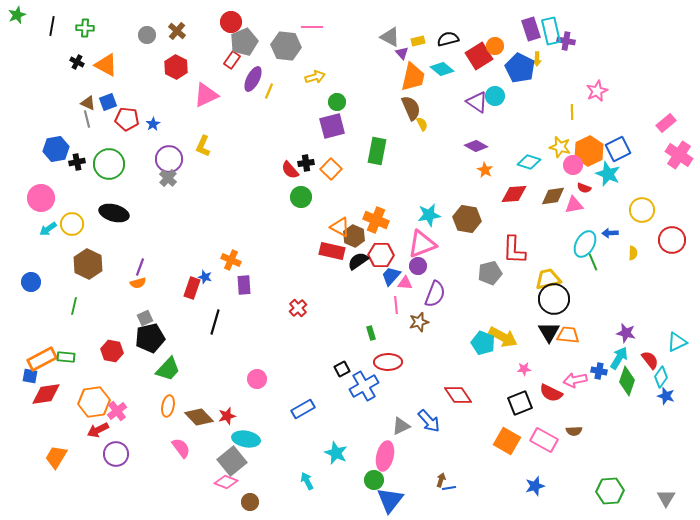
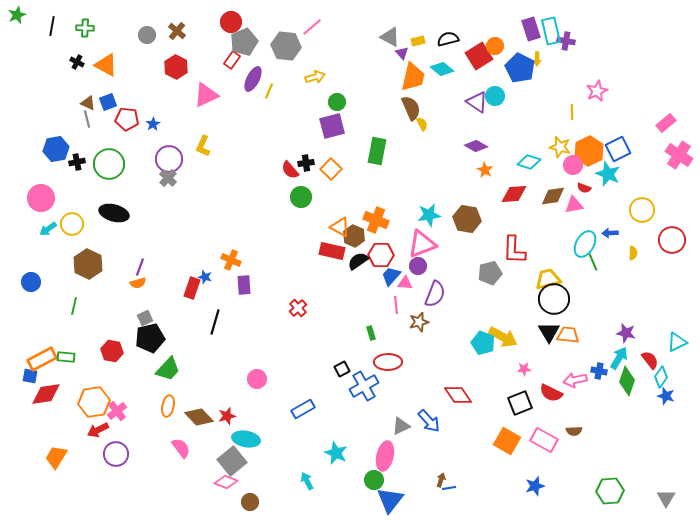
pink line at (312, 27): rotated 40 degrees counterclockwise
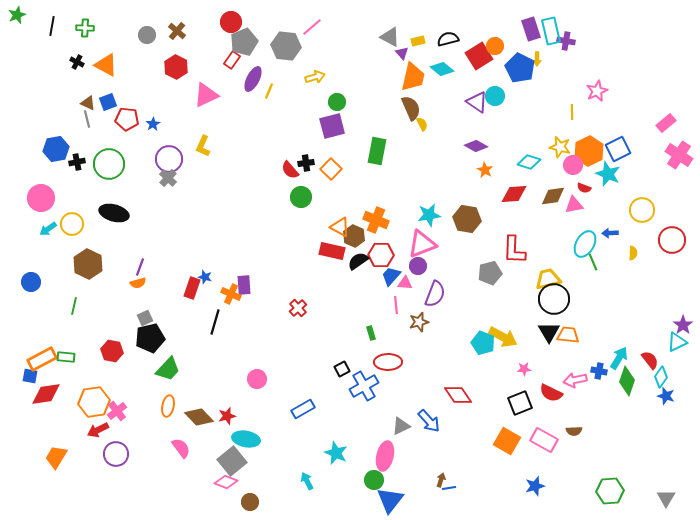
orange cross at (231, 260): moved 34 px down
purple star at (626, 333): moved 57 px right, 8 px up; rotated 24 degrees clockwise
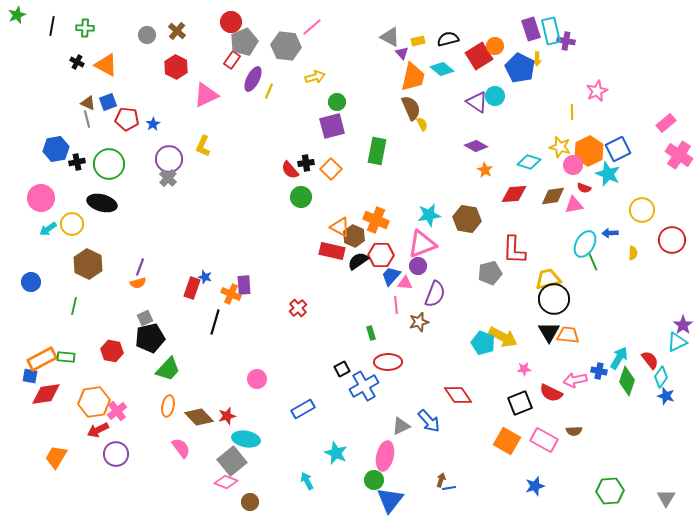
black ellipse at (114, 213): moved 12 px left, 10 px up
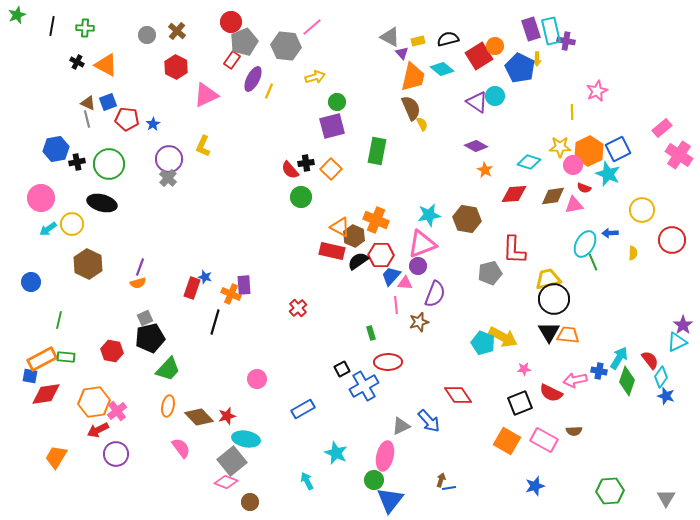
pink rectangle at (666, 123): moved 4 px left, 5 px down
yellow star at (560, 147): rotated 15 degrees counterclockwise
green line at (74, 306): moved 15 px left, 14 px down
